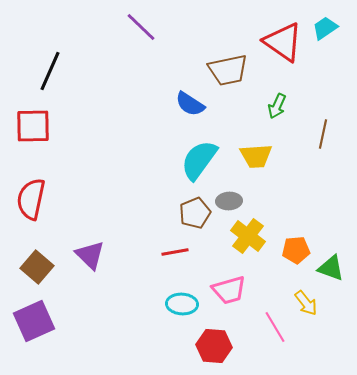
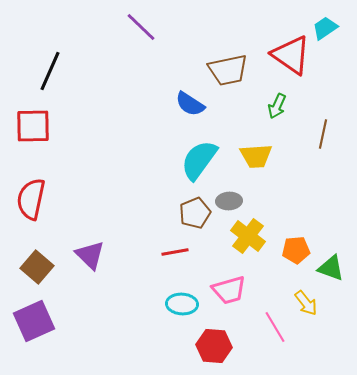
red triangle: moved 8 px right, 13 px down
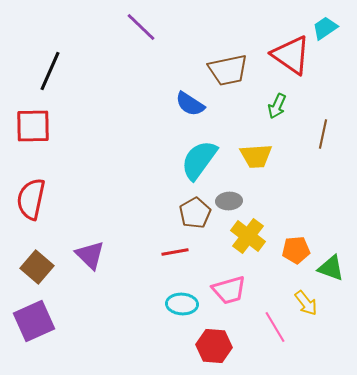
brown pentagon: rotated 8 degrees counterclockwise
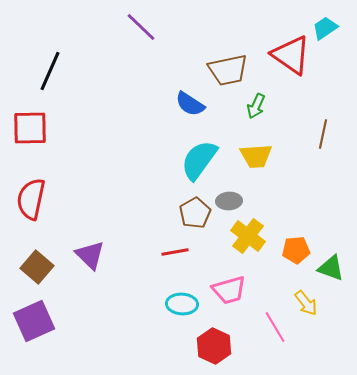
green arrow: moved 21 px left
red square: moved 3 px left, 2 px down
red hexagon: rotated 20 degrees clockwise
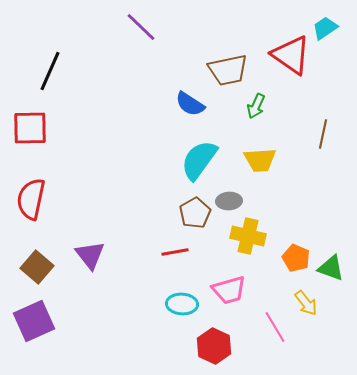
yellow trapezoid: moved 4 px right, 4 px down
yellow cross: rotated 24 degrees counterclockwise
orange pentagon: moved 8 px down; rotated 28 degrees clockwise
purple triangle: rotated 8 degrees clockwise
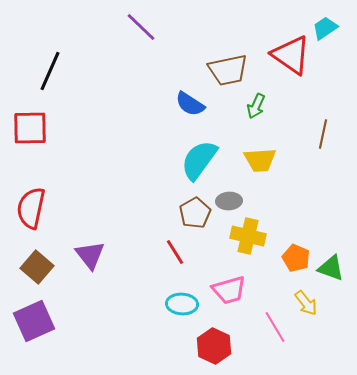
red semicircle: moved 9 px down
red line: rotated 68 degrees clockwise
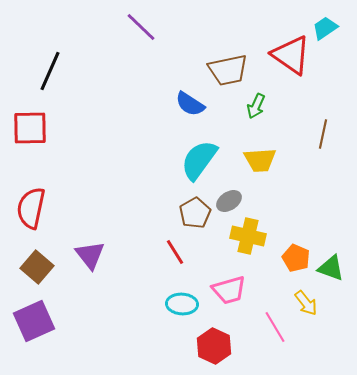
gray ellipse: rotated 30 degrees counterclockwise
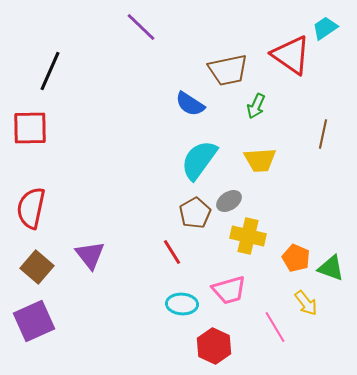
red line: moved 3 px left
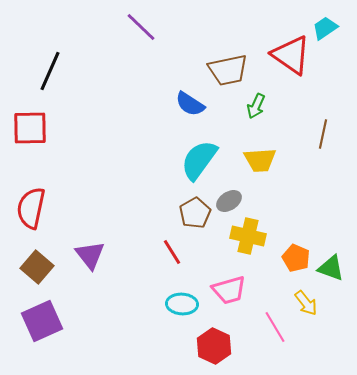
purple square: moved 8 px right
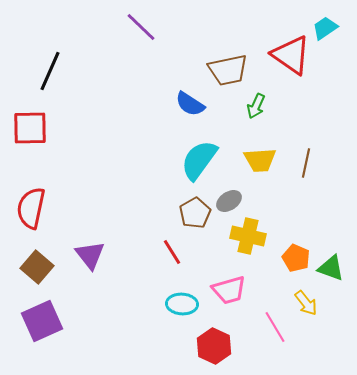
brown line: moved 17 px left, 29 px down
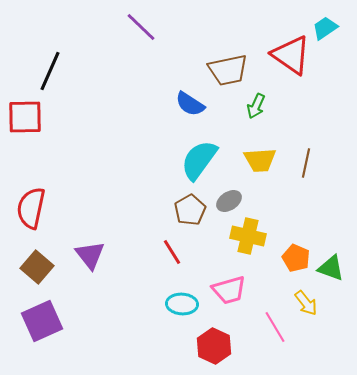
red square: moved 5 px left, 11 px up
brown pentagon: moved 5 px left, 3 px up
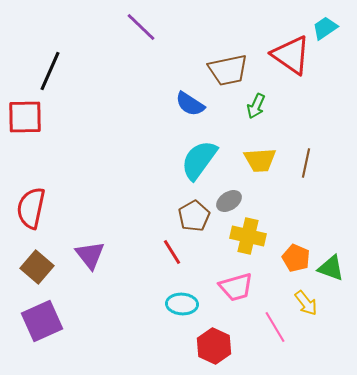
brown pentagon: moved 4 px right, 6 px down
pink trapezoid: moved 7 px right, 3 px up
